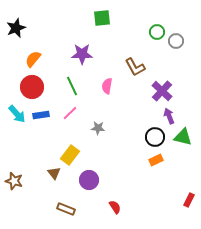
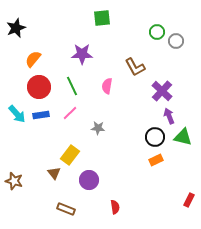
red circle: moved 7 px right
red semicircle: rotated 24 degrees clockwise
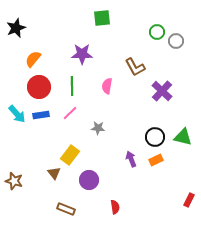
green line: rotated 24 degrees clockwise
purple arrow: moved 38 px left, 43 px down
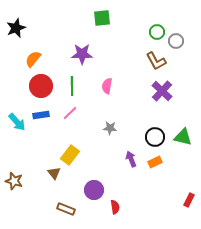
brown L-shape: moved 21 px right, 6 px up
red circle: moved 2 px right, 1 px up
cyan arrow: moved 8 px down
gray star: moved 12 px right
orange rectangle: moved 1 px left, 2 px down
purple circle: moved 5 px right, 10 px down
